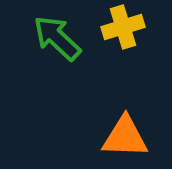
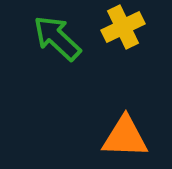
yellow cross: rotated 9 degrees counterclockwise
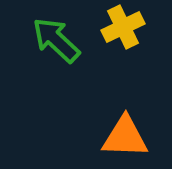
green arrow: moved 1 px left, 2 px down
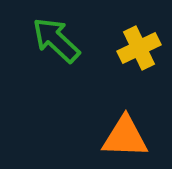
yellow cross: moved 16 px right, 21 px down
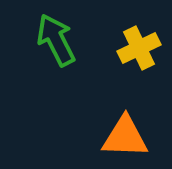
green arrow: rotated 20 degrees clockwise
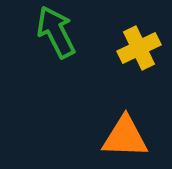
green arrow: moved 8 px up
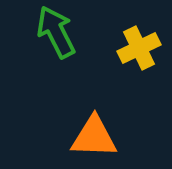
orange triangle: moved 31 px left
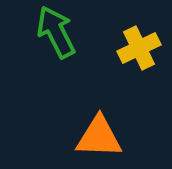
orange triangle: moved 5 px right
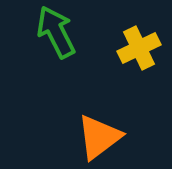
orange triangle: rotated 39 degrees counterclockwise
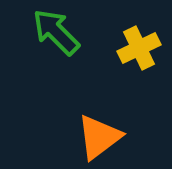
green arrow: rotated 18 degrees counterclockwise
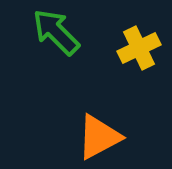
orange triangle: rotated 9 degrees clockwise
